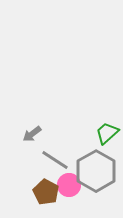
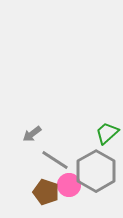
brown pentagon: rotated 10 degrees counterclockwise
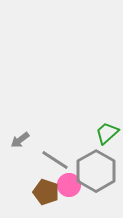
gray arrow: moved 12 px left, 6 px down
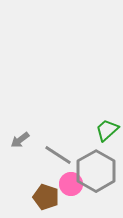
green trapezoid: moved 3 px up
gray line: moved 3 px right, 5 px up
pink circle: moved 2 px right, 1 px up
brown pentagon: moved 5 px down
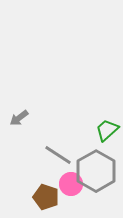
gray arrow: moved 1 px left, 22 px up
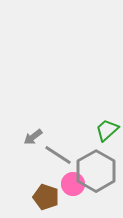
gray arrow: moved 14 px right, 19 px down
pink circle: moved 2 px right
